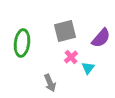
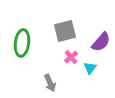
purple semicircle: moved 4 px down
cyan triangle: moved 2 px right
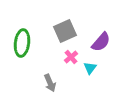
gray square: rotated 10 degrees counterclockwise
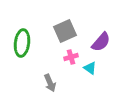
pink cross: rotated 24 degrees clockwise
cyan triangle: rotated 32 degrees counterclockwise
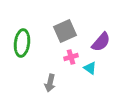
gray arrow: rotated 36 degrees clockwise
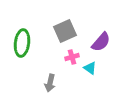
pink cross: moved 1 px right
